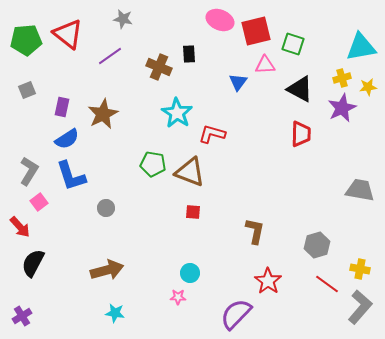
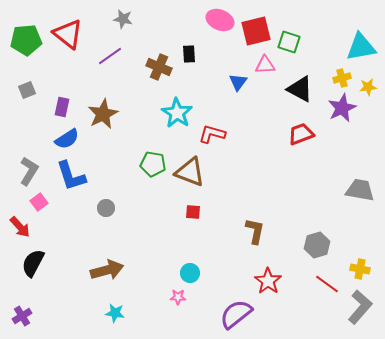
green square at (293, 44): moved 4 px left, 2 px up
red trapezoid at (301, 134): rotated 112 degrees counterclockwise
purple semicircle at (236, 314): rotated 8 degrees clockwise
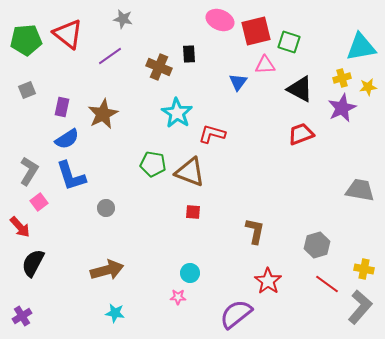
yellow cross at (360, 269): moved 4 px right
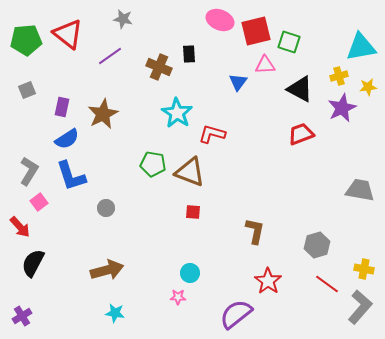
yellow cross at (342, 78): moved 3 px left, 2 px up
